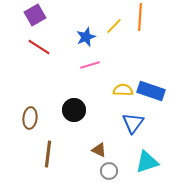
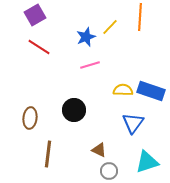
yellow line: moved 4 px left, 1 px down
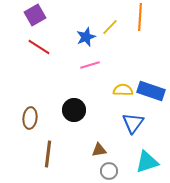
brown triangle: rotated 35 degrees counterclockwise
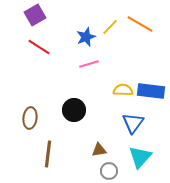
orange line: moved 7 px down; rotated 64 degrees counterclockwise
pink line: moved 1 px left, 1 px up
blue rectangle: rotated 12 degrees counterclockwise
cyan triangle: moved 7 px left, 5 px up; rotated 30 degrees counterclockwise
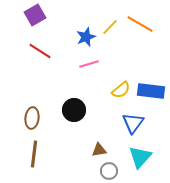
red line: moved 1 px right, 4 px down
yellow semicircle: moved 2 px left; rotated 138 degrees clockwise
brown ellipse: moved 2 px right
brown line: moved 14 px left
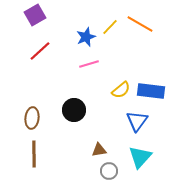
red line: rotated 75 degrees counterclockwise
blue triangle: moved 4 px right, 2 px up
brown line: rotated 8 degrees counterclockwise
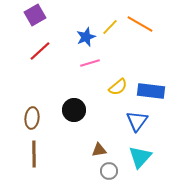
pink line: moved 1 px right, 1 px up
yellow semicircle: moved 3 px left, 3 px up
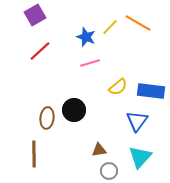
orange line: moved 2 px left, 1 px up
blue star: rotated 30 degrees counterclockwise
brown ellipse: moved 15 px right
